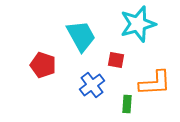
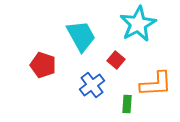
cyan star: rotated 12 degrees counterclockwise
red square: rotated 30 degrees clockwise
orange L-shape: moved 1 px right, 1 px down
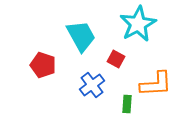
red square: moved 1 px up; rotated 12 degrees counterclockwise
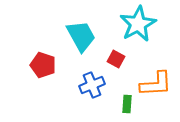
blue cross: rotated 15 degrees clockwise
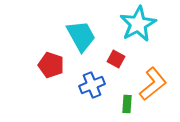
red pentagon: moved 8 px right
orange L-shape: moved 3 px left; rotated 36 degrees counterclockwise
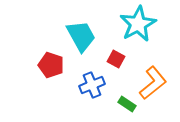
orange L-shape: moved 1 px up
green rectangle: rotated 60 degrees counterclockwise
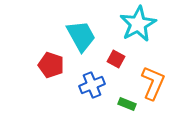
orange L-shape: rotated 28 degrees counterclockwise
green rectangle: rotated 12 degrees counterclockwise
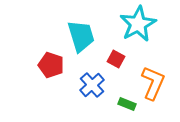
cyan trapezoid: rotated 12 degrees clockwise
blue cross: rotated 20 degrees counterclockwise
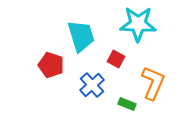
cyan star: rotated 30 degrees clockwise
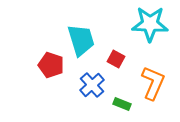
cyan star: moved 12 px right
cyan trapezoid: moved 4 px down
green rectangle: moved 5 px left
